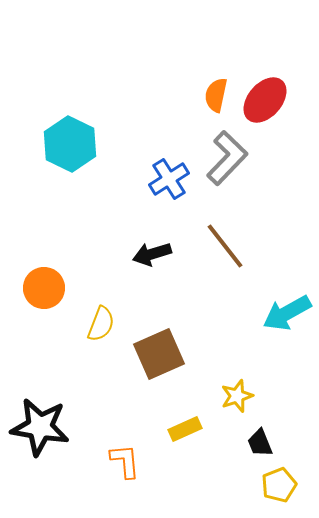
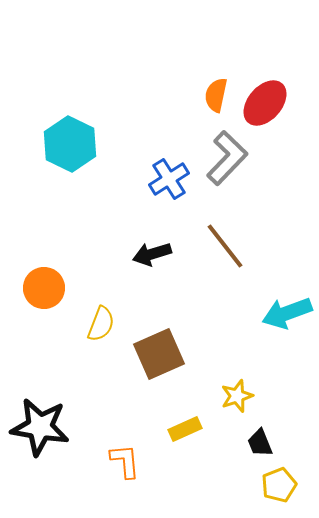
red ellipse: moved 3 px down
cyan arrow: rotated 9 degrees clockwise
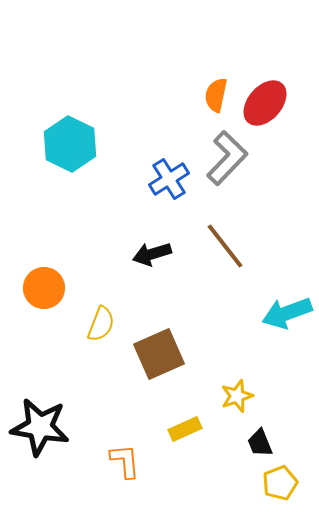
yellow pentagon: moved 1 px right, 2 px up
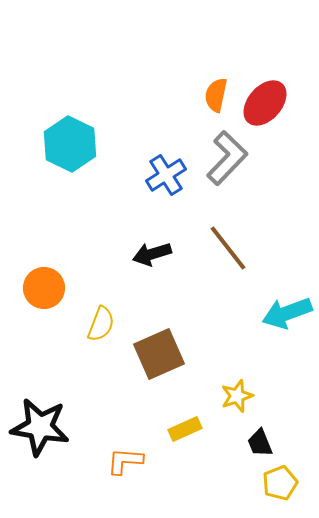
blue cross: moved 3 px left, 4 px up
brown line: moved 3 px right, 2 px down
orange L-shape: rotated 81 degrees counterclockwise
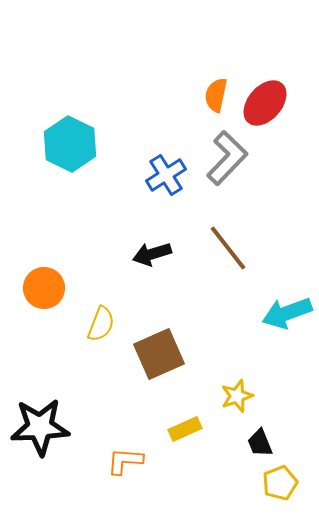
black star: rotated 12 degrees counterclockwise
